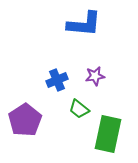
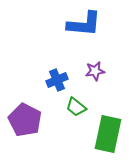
purple star: moved 5 px up
green trapezoid: moved 3 px left, 2 px up
purple pentagon: rotated 12 degrees counterclockwise
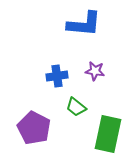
purple star: rotated 18 degrees clockwise
blue cross: moved 4 px up; rotated 15 degrees clockwise
purple pentagon: moved 9 px right, 8 px down
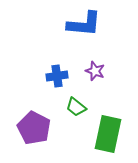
purple star: rotated 12 degrees clockwise
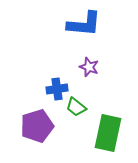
purple star: moved 6 px left, 4 px up
blue cross: moved 13 px down
purple pentagon: moved 3 px right, 2 px up; rotated 28 degrees clockwise
green rectangle: moved 1 px up
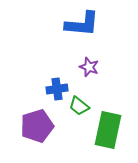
blue L-shape: moved 2 px left
green trapezoid: moved 3 px right, 1 px up
green rectangle: moved 3 px up
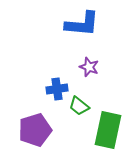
purple pentagon: moved 2 px left, 4 px down
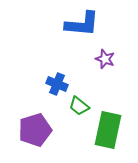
purple star: moved 16 px right, 8 px up
blue cross: moved 5 px up; rotated 30 degrees clockwise
